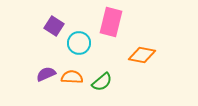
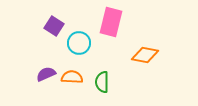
orange diamond: moved 3 px right
green semicircle: rotated 130 degrees clockwise
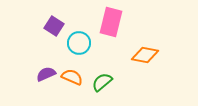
orange semicircle: rotated 20 degrees clockwise
green semicircle: rotated 50 degrees clockwise
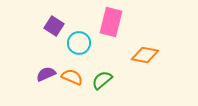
green semicircle: moved 2 px up
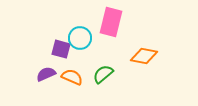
purple square: moved 7 px right, 23 px down; rotated 18 degrees counterclockwise
cyan circle: moved 1 px right, 5 px up
orange diamond: moved 1 px left, 1 px down
green semicircle: moved 1 px right, 6 px up
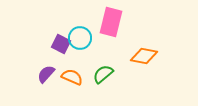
purple square: moved 5 px up; rotated 12 degrees clockwise
purple semicircle: rotated 24 degrees counterclockwise
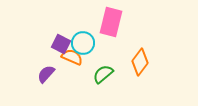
cyan circle: moved 3 px right, 5 px down
orange diamond: moved 4 px left, 6 px down; rotated 64 degrees counterclockwise
orange semicircle: moved 20 px up
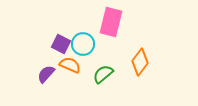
cyan circle: moved 1 px down
orange semicircle: moved 2 px left, 8 px down
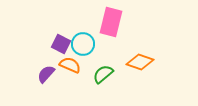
orange diamond: rotated 72 degrees clockwise
